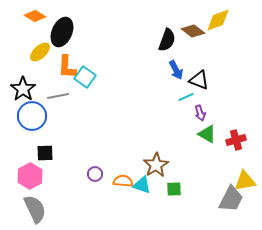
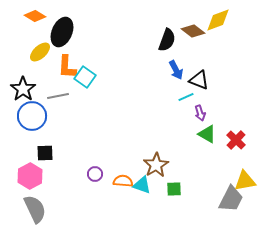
red cross: rotated 30 degrees counterclockwise
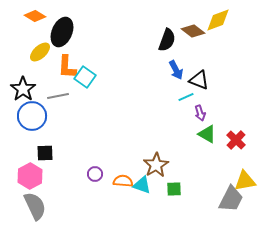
gray semicircle: moved 3 px up
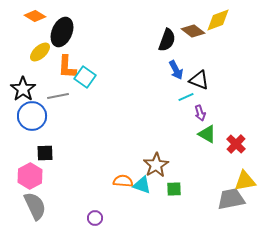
red cross: moved 4 px down
purple circle: moved 44 px down
gray trapezoid: rotated 128 degrees counterclockwise
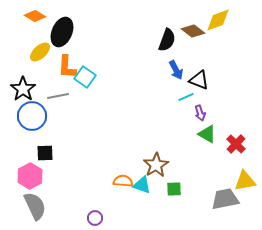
gray trapezoid: moved 6 px left
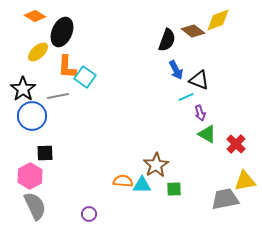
yellow ellipse: moved 2 px left
cyan triangle: rotated 18 degrees counterclockwise
purple circle: moved 6 px left, 4 px up
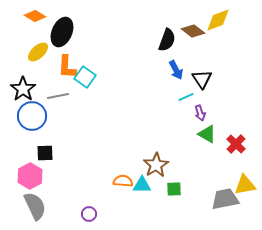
black triangle: moved 3 px right, 1 px up; rotated 35 degrees clockwise
yellow triangle: moved 4 px down
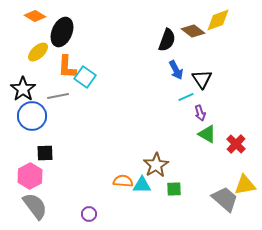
gray trapezoid: rotated 52 degrees clockwise
gray semicircle: rotated 12 degrees counterclockwise
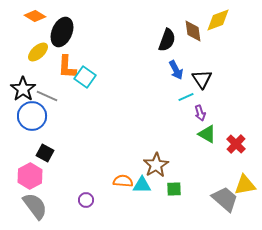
brown diamond: rotated 45 degrees clockwise
gray line: moved 11 px left; rotated 35 degrees clockwise
black square: rotated 30 degrees clockwise
purple circle: moved 3 px left, 14 px up
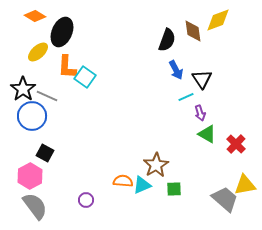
cyan triangle: rotated 24 degrees counterclockwise
